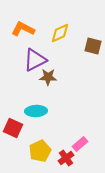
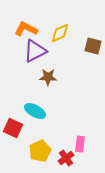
orange L-shape: moved 3 px right
purple triangle: moved 9 px up
cyan ellipse: moved 1 px left; rotated 30 degrees clockwise
pink rectangle: rotated 42 degrees counterclockwise
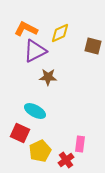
red square: moved 7 px right, 5 px down
red cross: moved 2 px down
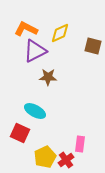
yellow pentagon: moved 5 px right, 6 px down
